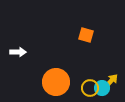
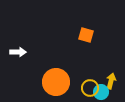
yellow arrow: rotated 28 degrees counterclockwise
cyan circle: moved 1 px left, 4 px down
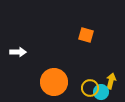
orange circle: moved 2 px left
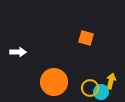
orange square: moved 3 px down
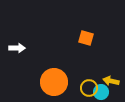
white arrow: moved 1 px left, 4 px up
yellow arrow: rotated 91 degrees counterclockwise
yellow circle: moved 1 px left
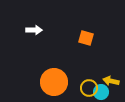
white arrow: moved 17 px right, 18 px up
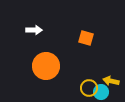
orange circle: moved 8 px left, 16 px up
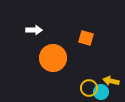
orange circle: moved 7 px right, 8 px up
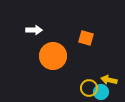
orange circle: moved 2 px up
yellow arrow: moved 2 px left, 1 px up
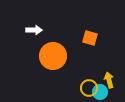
orange square: moved 4 px right
yellow arrow: rotated 63 degrees clockwise
cyan circle: moved 1 px left
